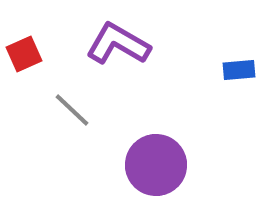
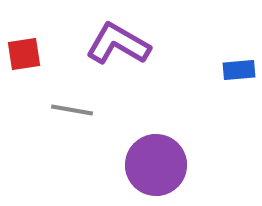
red square: rotated 15 degrees clockwise
gray line: rotated 33 degrees counterclockwise
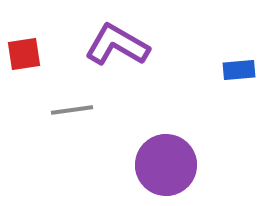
purple L-shape: moved 1 px left, 1 px down
gray line: rotated 18 degrees counterclockwise
purple circle: moved 10 px right
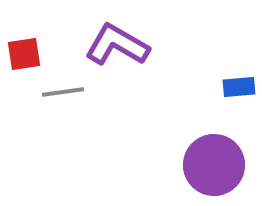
blue rectangle: moved 17 px down
gray line: moved 9 px left, 18 px up
purple circle: moved 48 px right
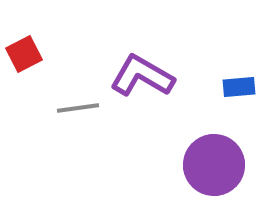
purple L-shape: moved 25 px right, 31 px down
red square: rotated 18 degrees counterclockwise
gray line: moved 15 px right, 16 px down
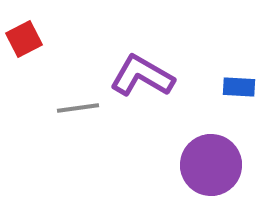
red square: moved 15 px up
blue rectangle: rotated 8 degrees clockwise
purple circle: moved 3 px left
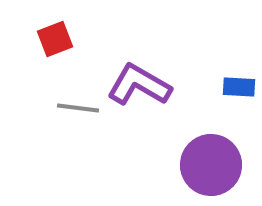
red square: moved 31 px right; rotated 6 degrees clockwise
purple L-shape: moved 3 px left, 9 px down
gray line: rotated 15 degrees clockwise
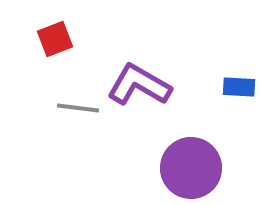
purple circle: moved 20 px left, 3 px down
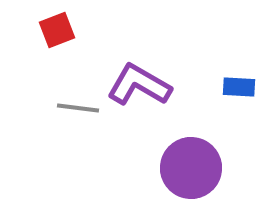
red square: moved 2 px right, 9 px up
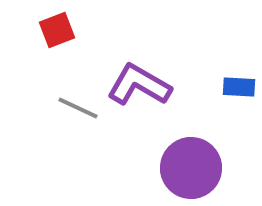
gray line: rotated 18 degrees clockwise
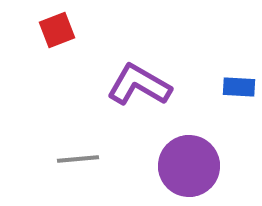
gray line: moved 51 px down; rotated 30 degrees counterclockwise
purple circle: moved 2 px left, 2 px up
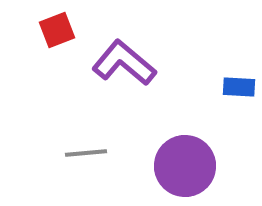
purple L-shape: moved 15 px left, 22 px up; rotated 10 degrees clockwise
gray line: moved 8 px right, 6 px up
purple circle: moved 4 px left
